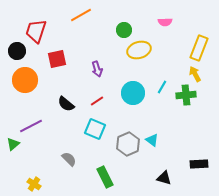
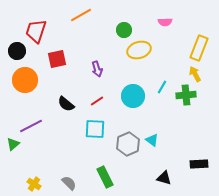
cyan circle: moved 3 px down
cyan square: rotated 20 degrees counterclockwise
gray semicircle: moved 24 px down
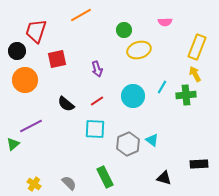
yellow rectangle: moved 2 px left, 1 px up
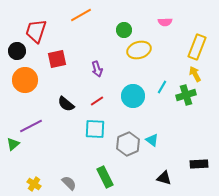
green cross: rotated 12 degrees counterclockwise
